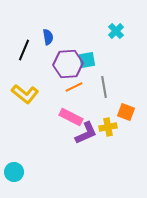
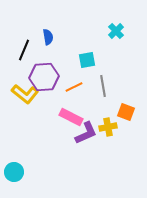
purple hexagon: moved 24 px left, 13 px down
gray line: moved 1 px left, 1 px up
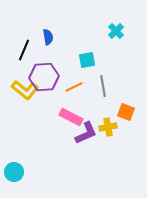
yellow L-shape: moved 4 px up
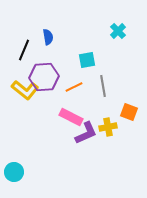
cyan cross: moved 2 px right
orange square: moved 3 px right
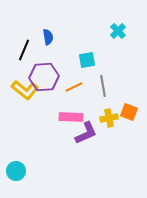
pink rectangle: rotated 25 degrees counterclockwise
yellow cross: moved 1 px right, 9 px up
cyan circle: moved 2 px right, 1 px up
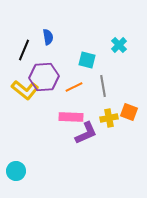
cyan cross: moved 1 px right, 14 px down
cyan square: rotated 24 degrees clockwise
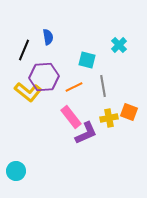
yellow L-shape: moved 3 px right, 2 px down
pink rectangle: rotated 50 degrees clockwise
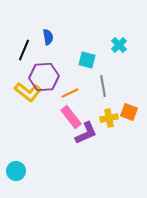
orange line: moved 4 px left, 6 px down
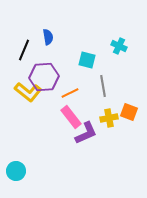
cyan cross: moved 1 px down; rotated 21 degrees counterclockwise
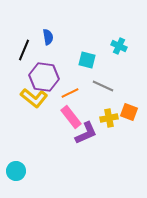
purple hexagon: rotated 12 degrees clockwise
gray line: rotated 55 degrees counterclockwise
yellow L-shape: moved 6 px right, 6 px down
